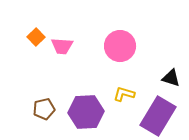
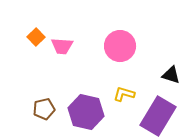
black triangle: moved 3 px up
purple hexagon: rotated 16 degrees clockwise
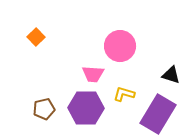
pink trapezoid: moved 31 px right, 28 px down
purple hexagon: moved 4 px up; rotated 12 degrees counterclockwise
purple rectangle: moved 2 px up
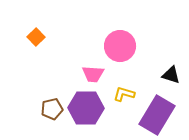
brown pentagon: moved 8 px right
purple rectangle: moved 1 px left, 1 px down
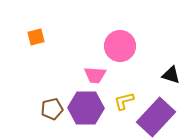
orange square: rotated 30 degrees clockwise
pink trapezoid: moved 2 px right, 1 px down
yellow L-shape: moved 7 px down; rotated 30 degrees counterclockwise
purple rectangle: moved 1 px left, 2 px down; rotated 12 degrees clockwise
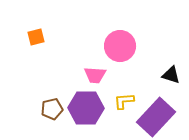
yellow L-shape: rotated 10 degrees clockwise
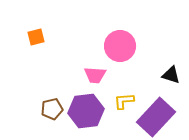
purple hexagon: moved 3 px down; rotated 8 degrees counterclockwise
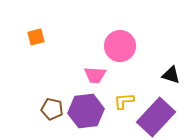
brown pentagon: rotated 25 degrees clockwise
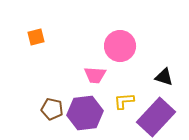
black triangle: moved 7 px left, 2 px down
purple hexagon: moved 1 px left, 2 px down
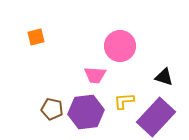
purple hexagon: moved 1 px right, 1 px up
